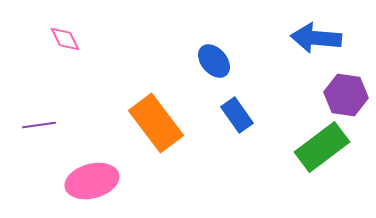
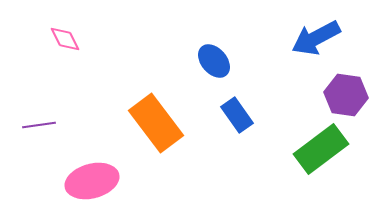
blue arrow: rotated 33 degrees counterclockwise
green rectangle: moved 1 px left, 2 px down
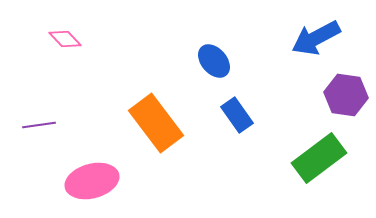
pink diamond: rotated 16 degrees counterclockwise
green rectangle: moved 2 px left, 9 px down
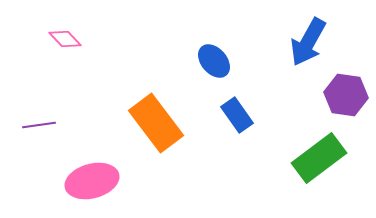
blue arrow: moved 8 px left, 4 px down; rotated 33 degrees counterclockwise
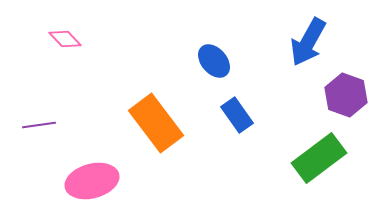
purple hexagon: rotated 12 degrees clockwise
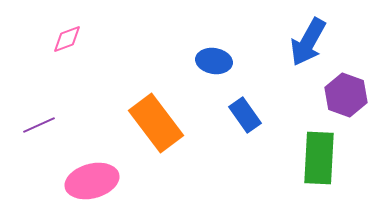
pink diamond: moved 2 px right; rotated 68 degrees counterclockwise
blue ellipse: rotated 40 degrees counterclockwise
blue rectangle: moved 8 px right
purple line: rotated 16 degrees counterclockwise
green rectangle: rotated 50 degrees counterclockwise
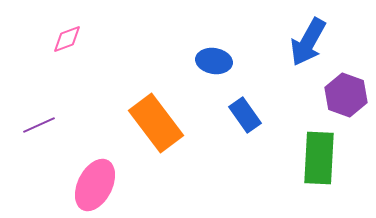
pink ellipse: moved 3 px right, 4 px down; rotated 48 degrees counterclockwise
